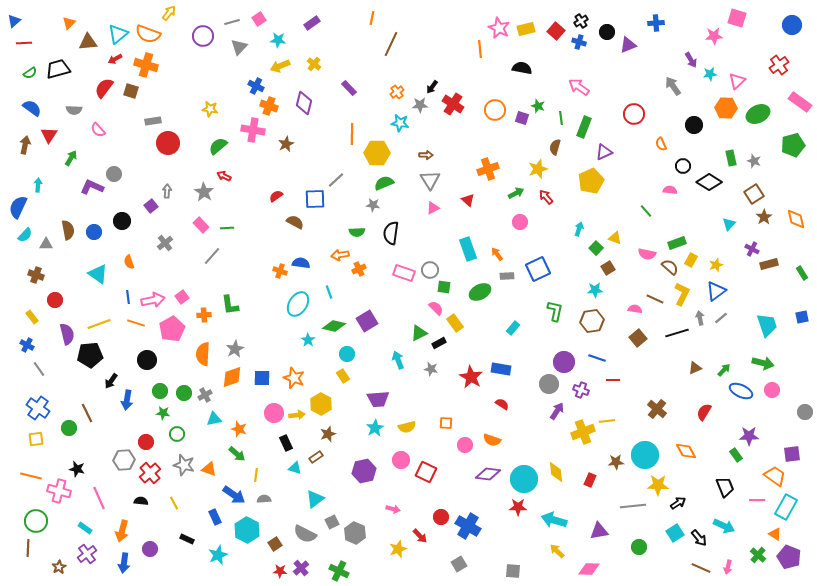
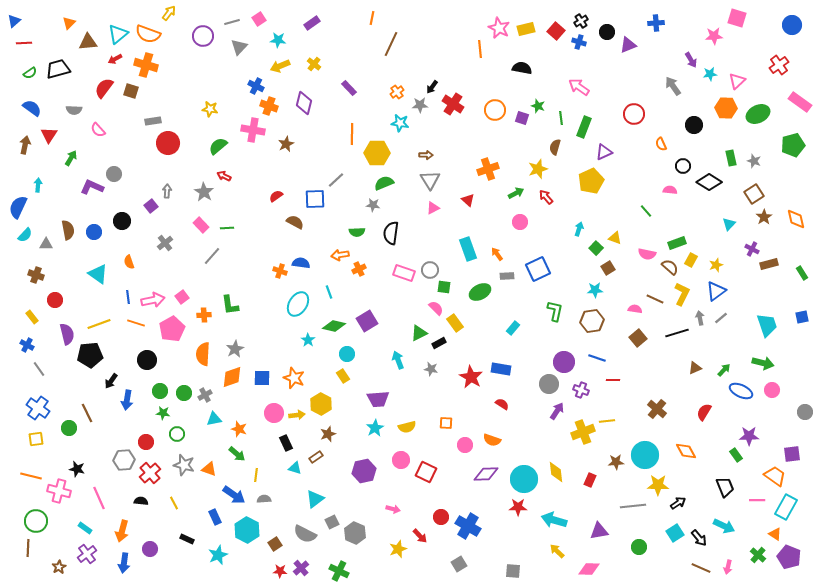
purple diamond at (488, 474): moved 2 px left; rotated 10 degrees counterclockwise
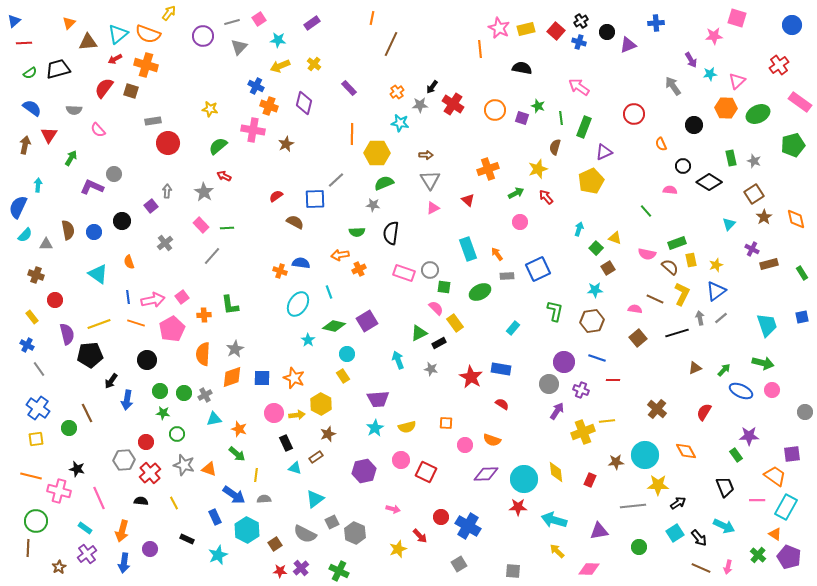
yellow rectangle at (691, 260): rotated 40 degrees counterclockwise
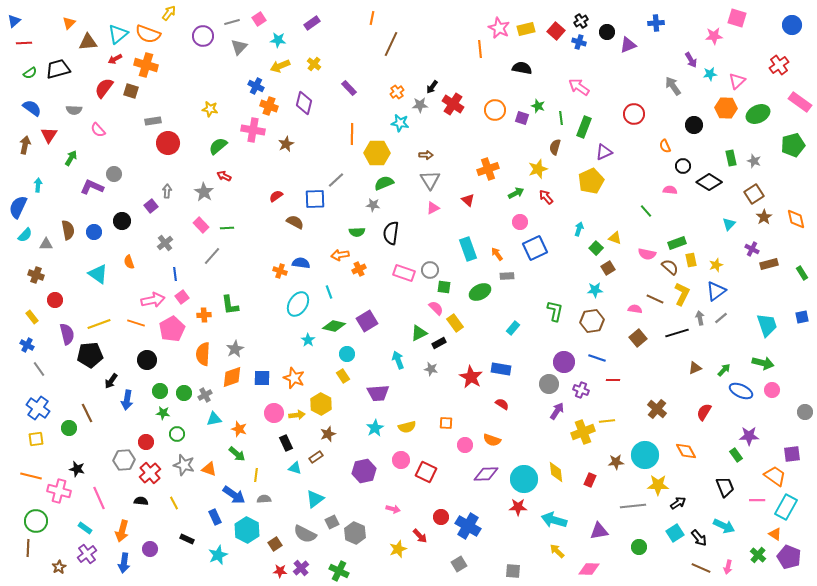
orange semicircle at (661, 144): moved 4 px right, 2 px down
blue square at (538, 269): moved 3 px left, 21 px up
blue line at (128, 297): moved 47 px right, 23 px up
purple trapezoid at (378, 399): moved 6 px up
